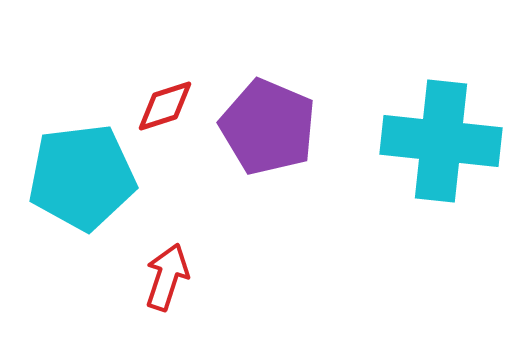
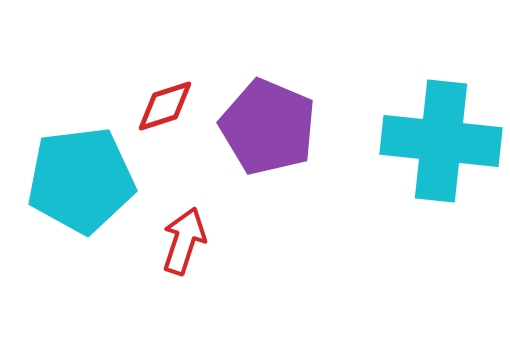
cyan pentagon: moved 1 px left, 3 px down
red arrow: moved 17 px right, 36 px up
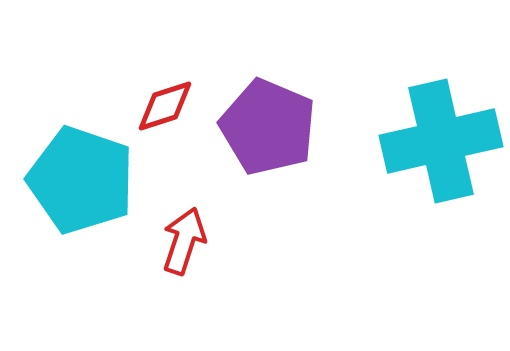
cyan cross: rotated 19 degrees counterclockwise
cyan pentagon: rotated 26 degrees clockwise
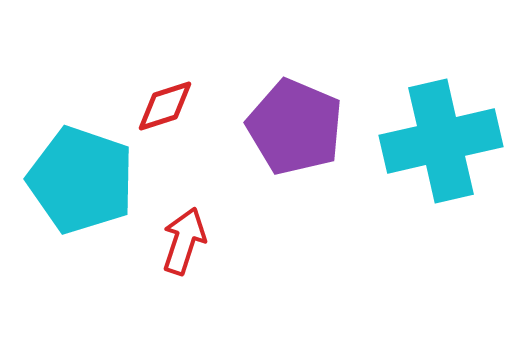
purple pentagon: moved 27 px right
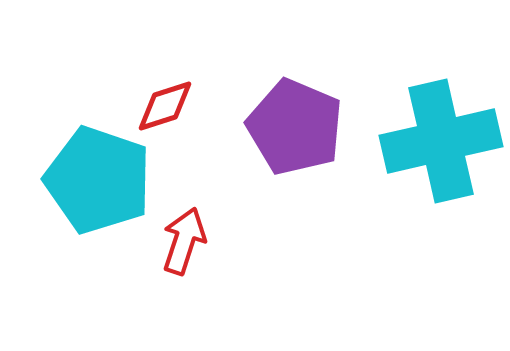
cyan pentagon: moved 17 px right
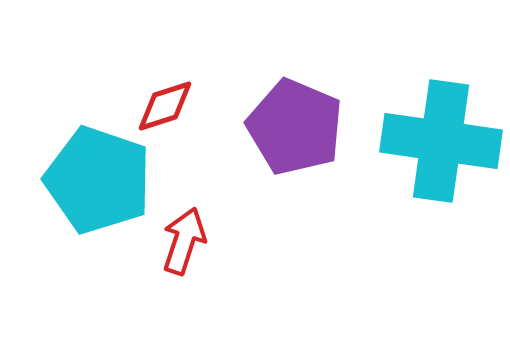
cyan cross: rotated 21 degrees clockwise
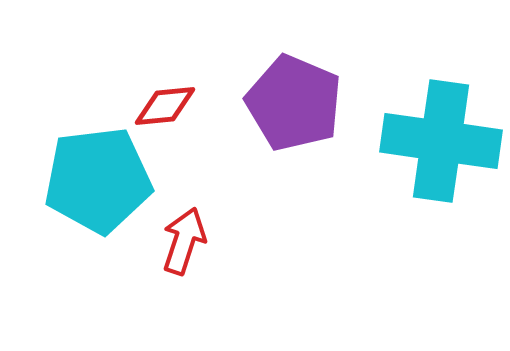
red diamond: rotated 12 degrees clockwise
purple pentagon: moved 1 px left, 24 px up
cyan pentagon: rotated 26 degrees counterclockwise
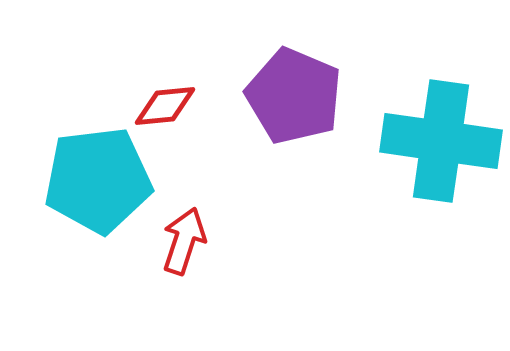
purple pentagon: moved 7 px up
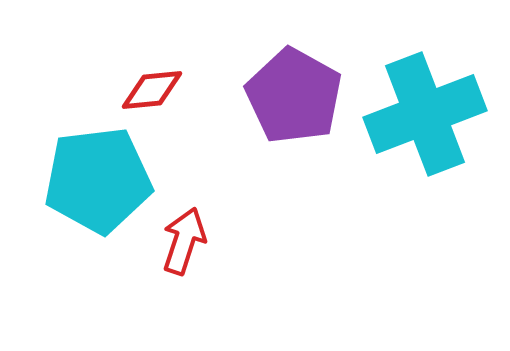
purple pentagon: rotated 6 degrees clockwise
red diamond: moved 13 px left, 16 px up
cyan cross: moved 16 px left, 27 px up; rotated 29 degrees counterclockwise
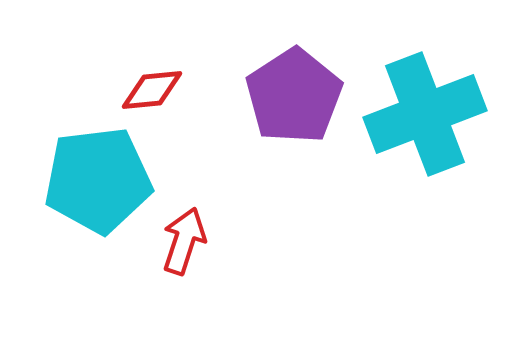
purple pentagon: rotated 10 degrees clockwise
